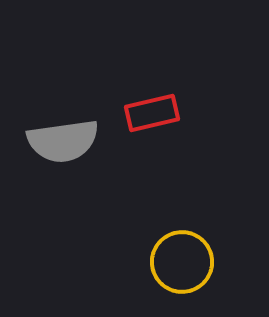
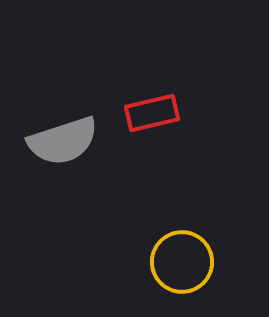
gray semicircle: rotated 10 degrees counterclockwise
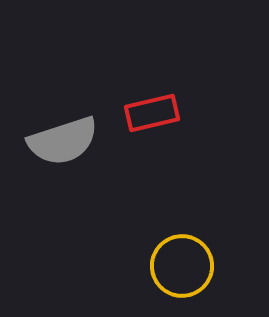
yellow circle: moved 4 px down
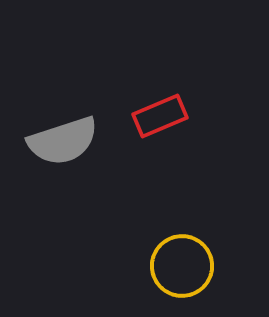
red rectangle: moved 8 px right, 3 px down; rotated 10 degrees counterclockwise
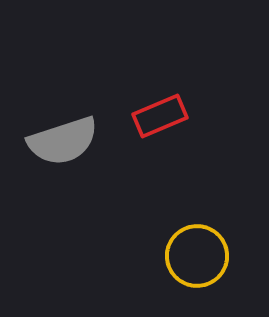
yellow circle: moved 15 px right, 10 px up
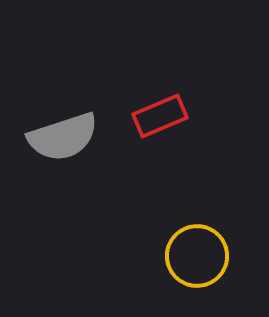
gray semicircle: moved 4 px up
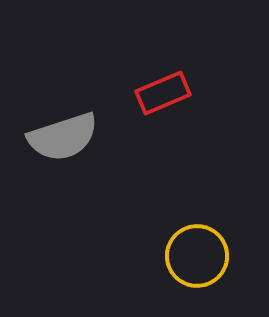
red rectangle: moved 3 px right, 23 px up
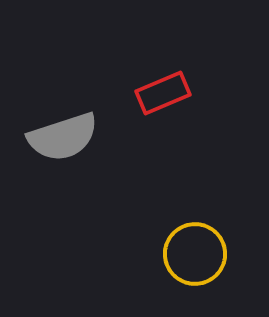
yellow circle: moved 2 px left, 2 px up
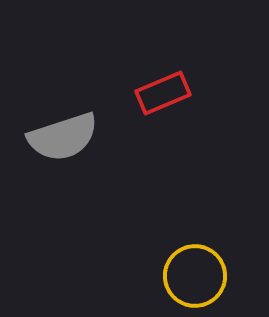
yellow circle: moved 22 px down
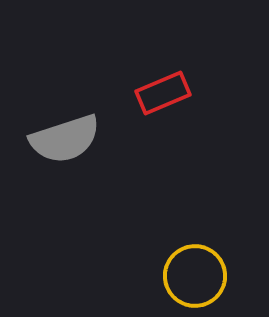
gray semicircle: moved 2 px right, 2 px down
